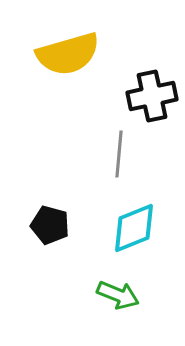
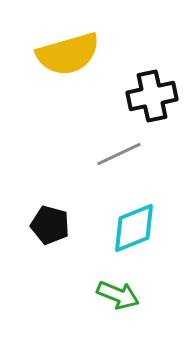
gray line: rotated 60 degrees clockwise
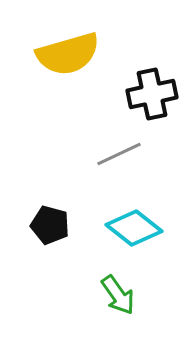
black cross: moved 2 px up
cyan diamond: rotated 60 degrees clockwise
green arrow: rotated 33 degrees clockwise
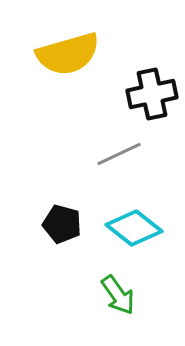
black pentagon: moved 12 px right, 1 px up
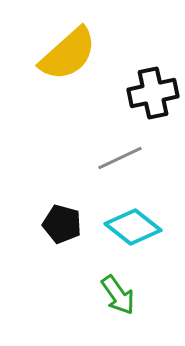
yellow semicircle: rotated 26 degrees counterclockwise
black cross: moved 1 px right, 1 px up
gray line: moved 1 px right, 4 px down
cyan diamond: moved 1 px left, 1 px up
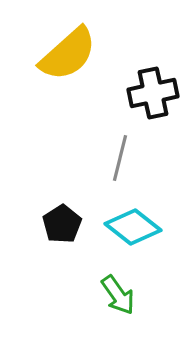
gray line: rotated 51 degrees counterclockwise
black pentagon: rotated 24 degrees clockwise
